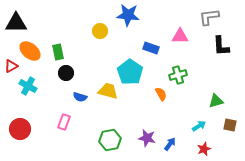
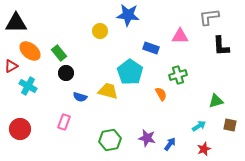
green rectangle: moved 1 px right, 1 px down; rotated 28 degrees counterclockwise
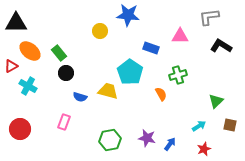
black L-shape: rotated 125 degrees clockwise
green triangle: rotated 28 degrees counterclockwise
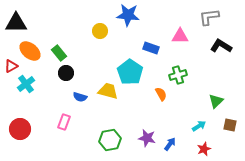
cyan cross: moved 2 px left, 2 px up; rotated 24 degrees clockwise
